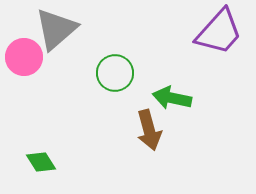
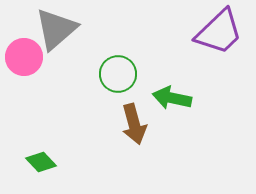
purple trapezoid: rotated 4 degrees clockwise
green circle: moved 3 px right, 1 px down
brown arrow: moved 15 px left, 6 px up
green diamond: rotated 12 degrees counterclockwise
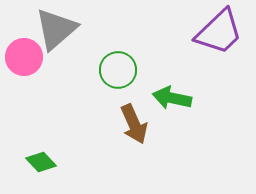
green circle: moved 4 px up
brown arrow: rotated 9 degrees counterclockwise
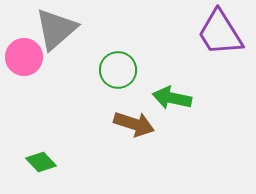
purple trapezoid: moved 1 px right, 1 px down; rotated 102 degrees clockwise
brown arrow: rotated 48 degrees counterclockwise
